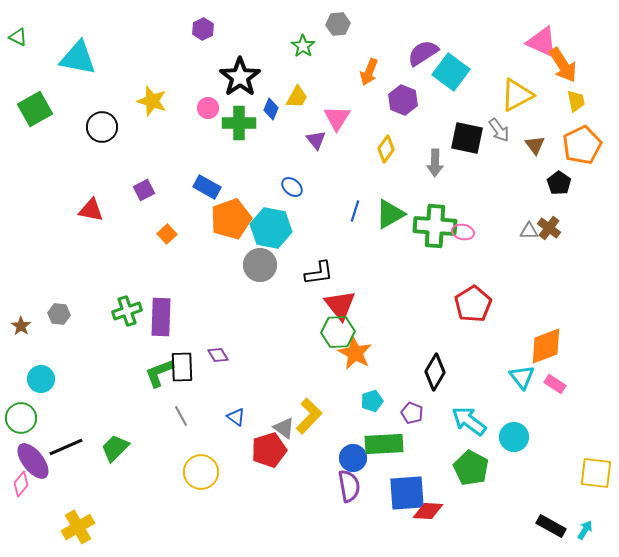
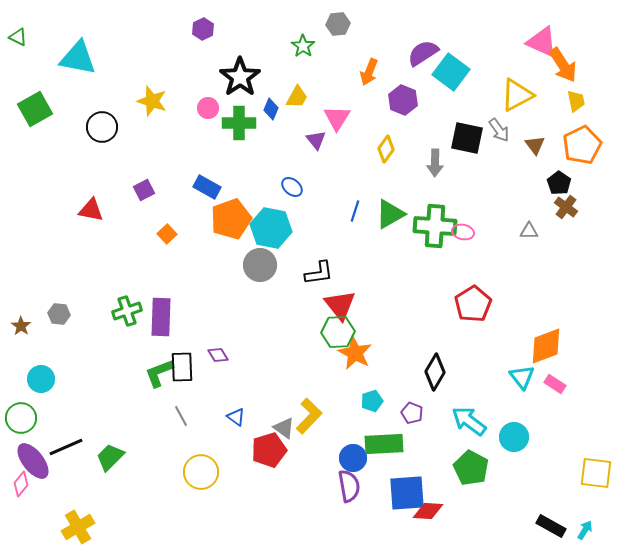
brown cross at (549, 228): moved 17 px right, 21 px up
green trapezoid at (115, 448): moved 5 px left, 9 px down
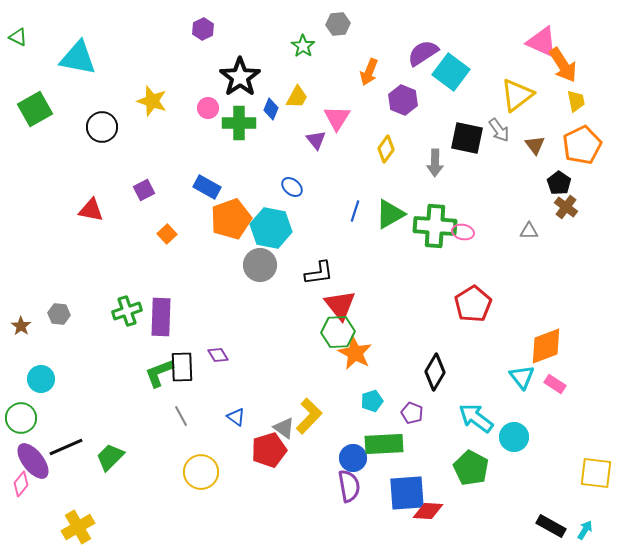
yellow triangle at (517, 95): rotated 9 degrees counterclockwise
cyan arrow at (469, 421): moved 7 px right, 3 px up
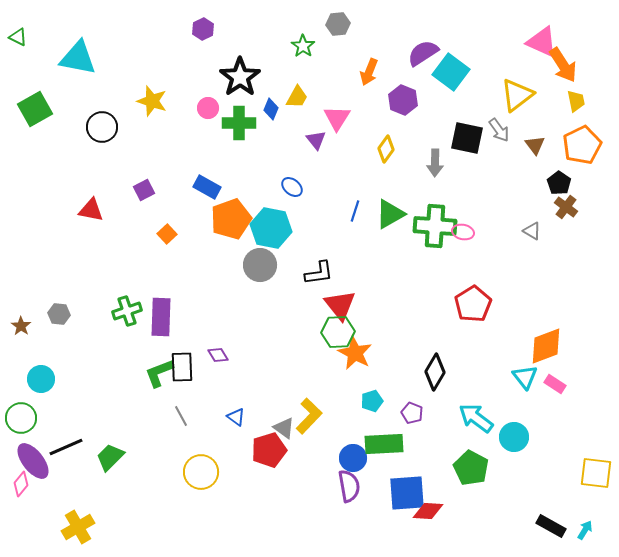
gray triangle at (529, 231): moved 3 px right; rotated 30 degrees clockwise
cyan triangle at (522, 377): moved 3 px right
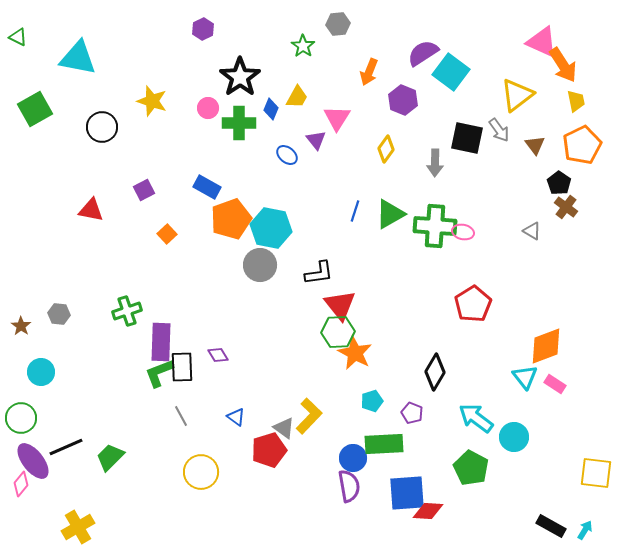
blue ellipse at (292, 187): moved 5 px left, 32 px up
purple rectangle at (161, 317): moved 25 px down
cyan circle at (41, 379): moved 7 px up
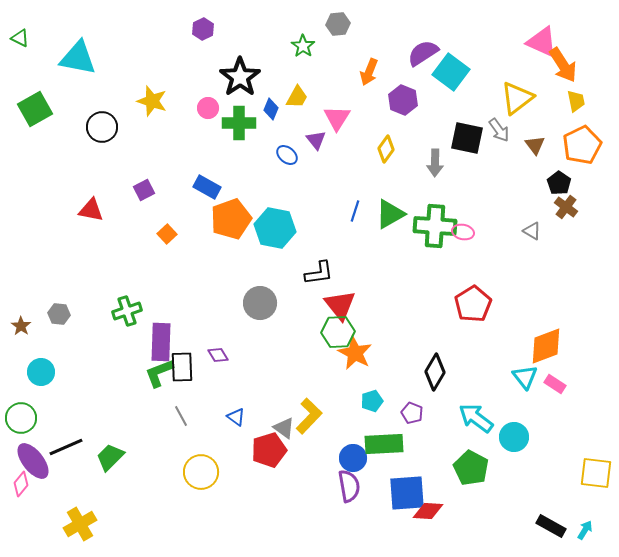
green triangle at (18, 37): moved 2 px right, 1 px down
yellow triangle at (517, 95): moved 3 px down
cyan hexagon at (271, 228): moved 4 px right
gray circle at (260, 265): moved 38 px down
yellow cross at (78, 527): moved 2 px right, 3 px up
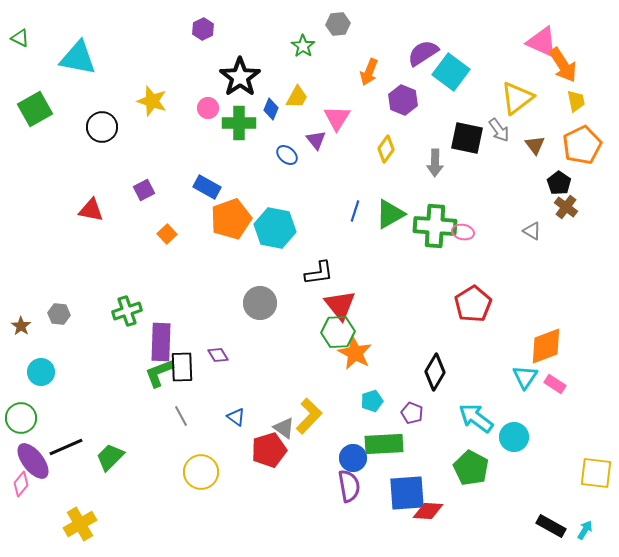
cyan triangle at (525, 377): rotated 12 degrees clockwise
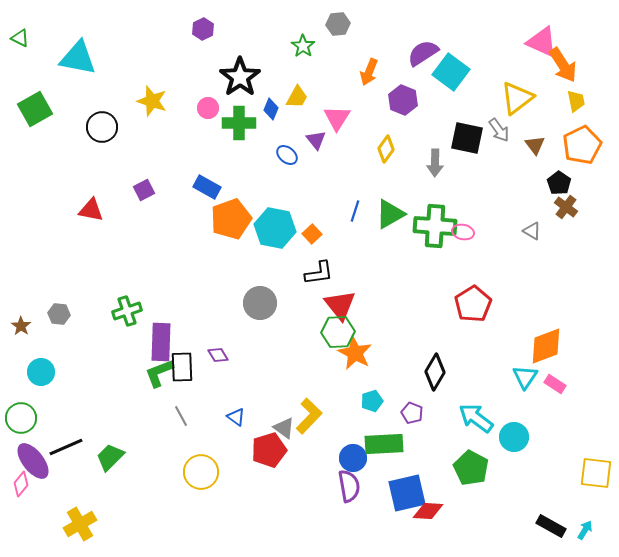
orange square at (167, 234): moved 145 px right
blue square at (407, 493): rotated 9 degrees counterclockwise
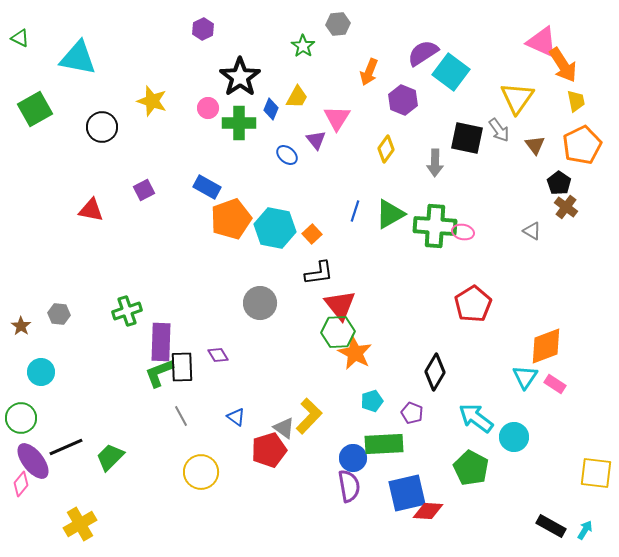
yellow triangle at (517, 98): rotated 18 degrees counterclockwise
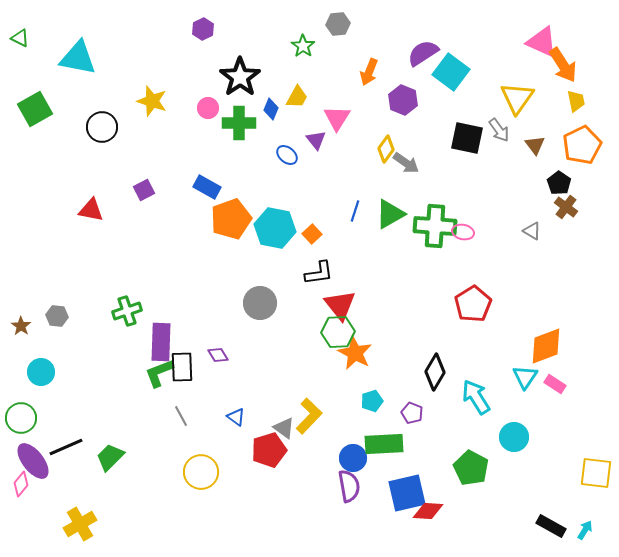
gray arrow at (435, 163): moved 29 px left; rotated 56 degrees counterclockwise
gray hexagon at (59, 314): moved 2 px left, 2 px down
cyan arrow at (476, 418): moved 21 px up; rotated 21 degrees clockwise
